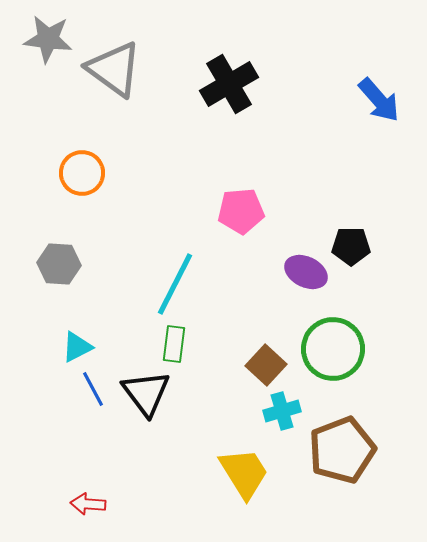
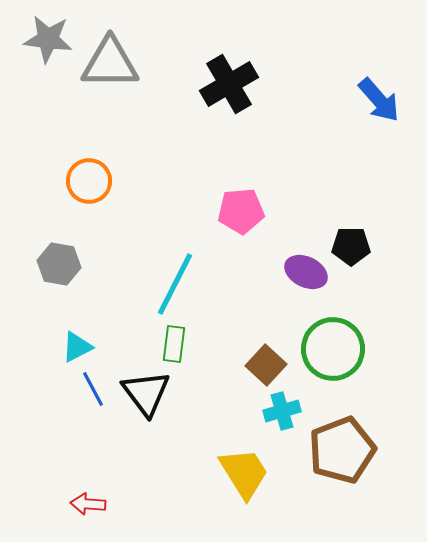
gray triangle: moved 4 px left, 6 px up; rotated 36 degrees counterclockwise
orange circle: moved 7 px right, 8 px down
gray hexagon: rotated 6 degrees clockwise
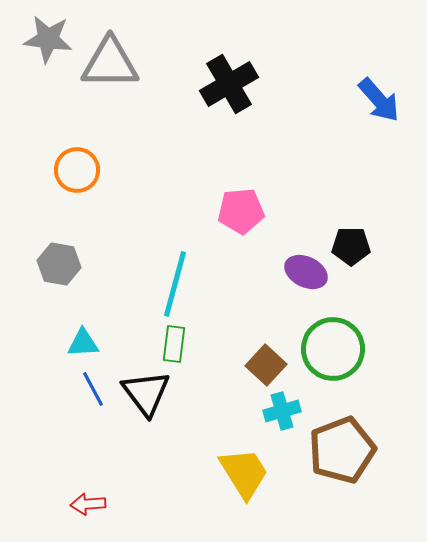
orange circle: moved 12 px left, 11 px up
cyan line: rotated 12 degrees counterclockwise
cyan triangle: moved 6 px right, 4 px up; rotated 24 degrees clockwise
red arrow: rotated 8 degrees counterclockwise
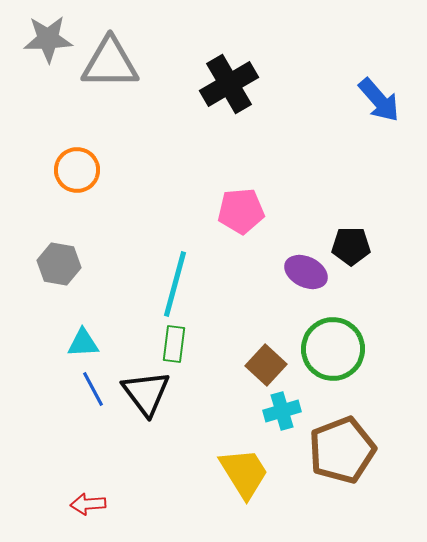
gray star: rotated 9 degrees counterclockwise
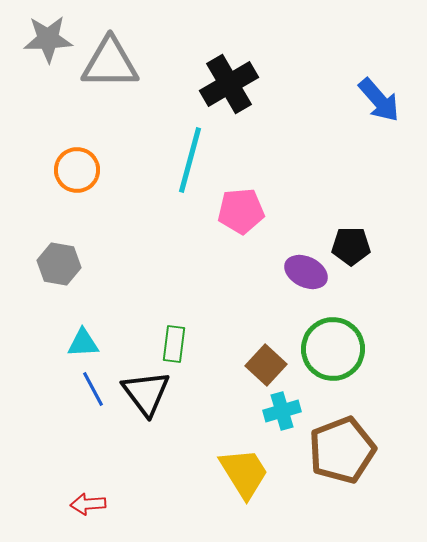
cyan line: moved 15 px right, 124 px up
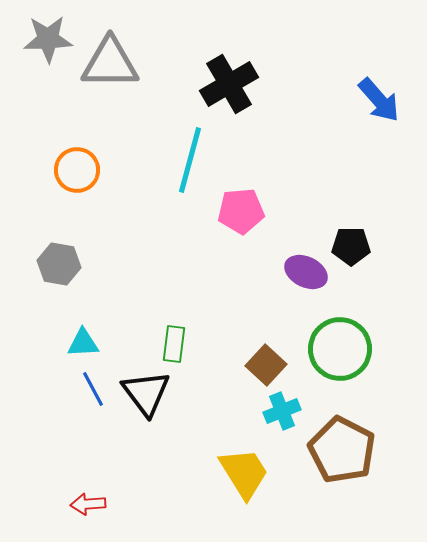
green circle: moved 7 px right
cyan cross: rotated 6 degrees counterclockwise
brown pentagon: rotated 24 degrees counterclockwise
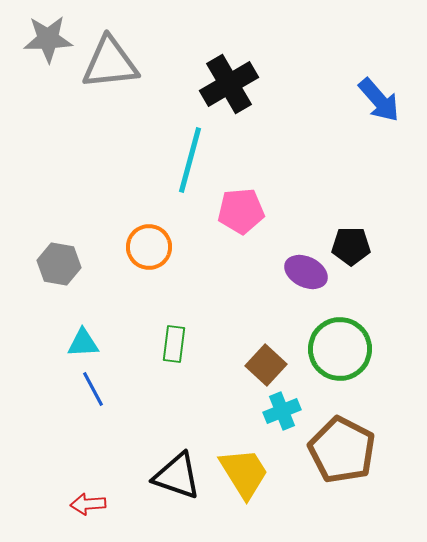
gray triangle: rotated 6 degrees counterclockwise
orange circle: moved 72 px right, 77 px down
black triangle: moved 31 px right, 83 px down; rotated 34 degrees counterclockwise
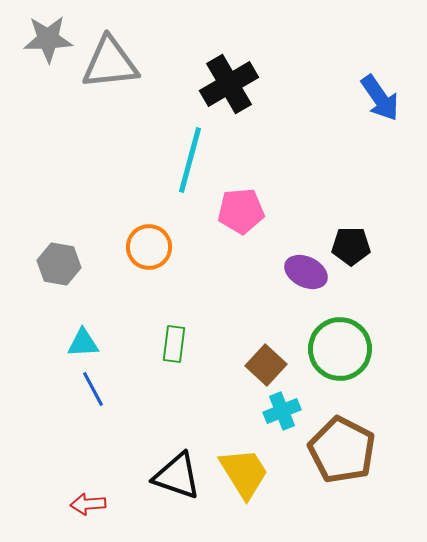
blue arrow: moved 1 px right, 2 px up; rotated 6 degrees clockwise
